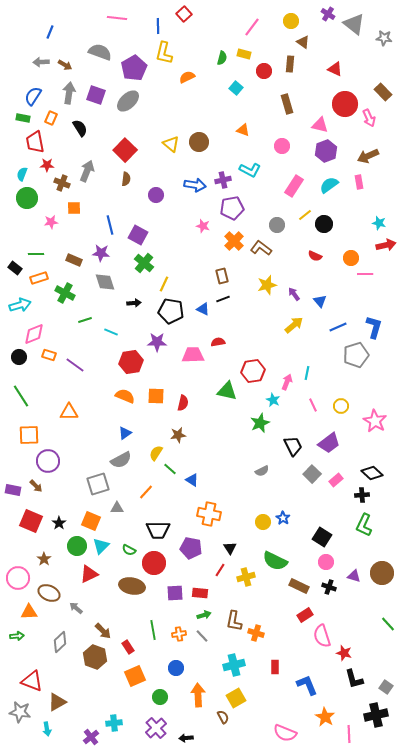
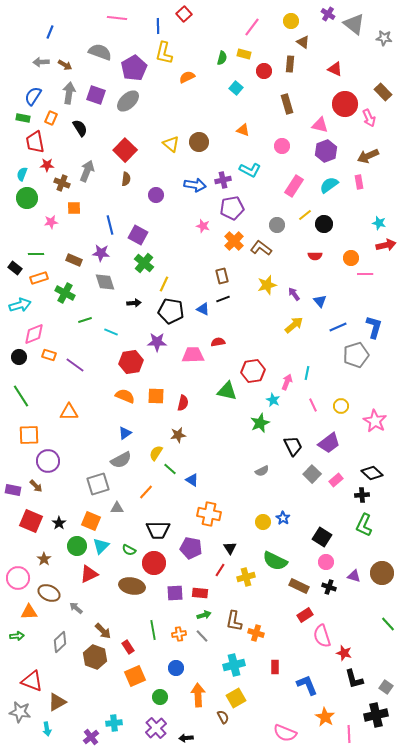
red semicircle at (315, 256): rotated 24 degrees counterclockwise
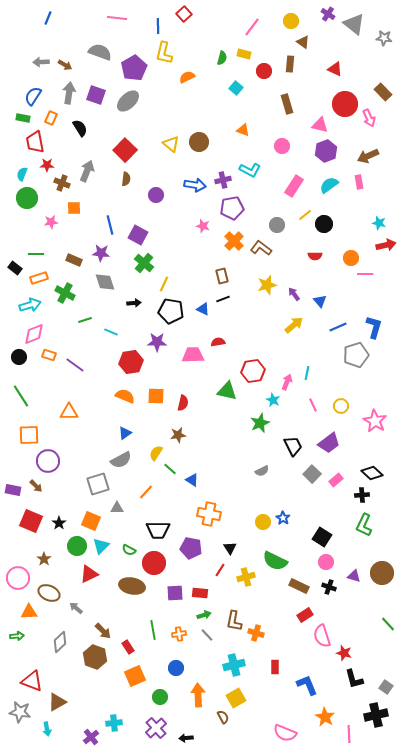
blue line at (50, 32): moved 2 px left, 14 px up
cyan arrow at (20, 305): moved 10 px right
gray line at (202, 636): moved 5 px right, 1 px up
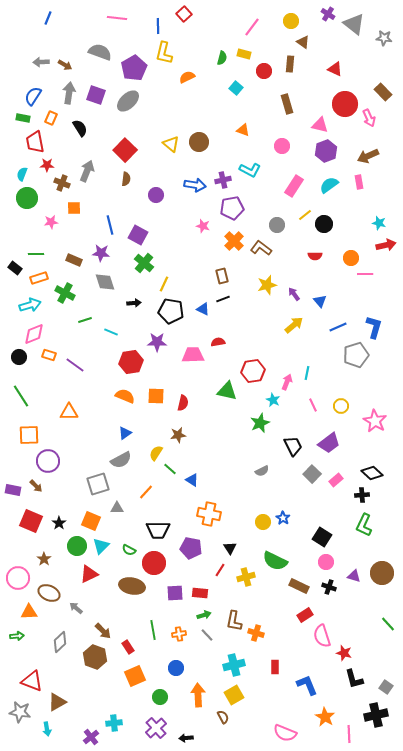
yellow square at (236, 698): moved 2 px left, 3 px up
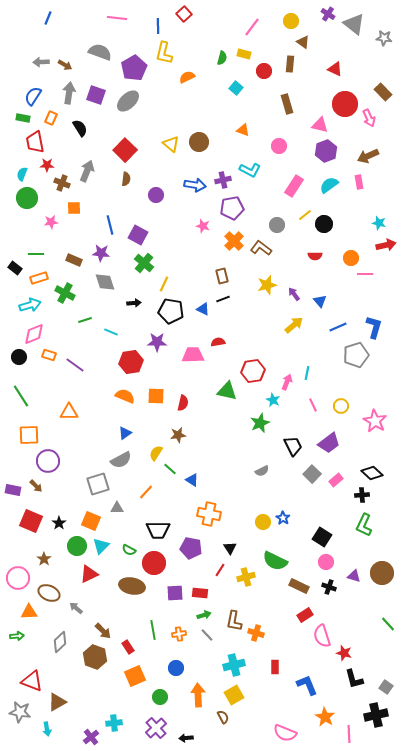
pink circle at (282, 146): moved 3 px left
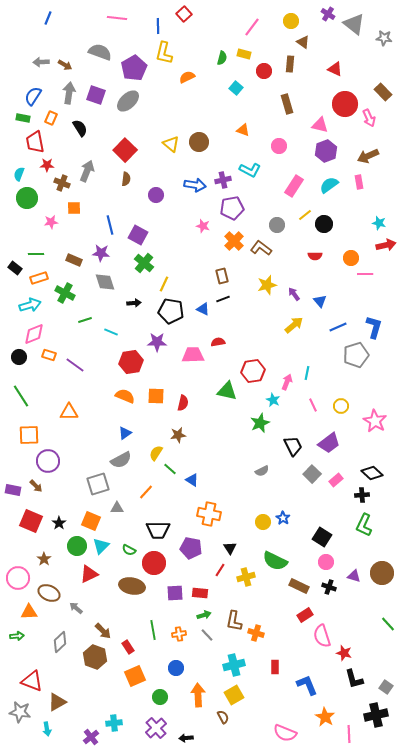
cyan semicircle at (22, 174): moved 3 px left
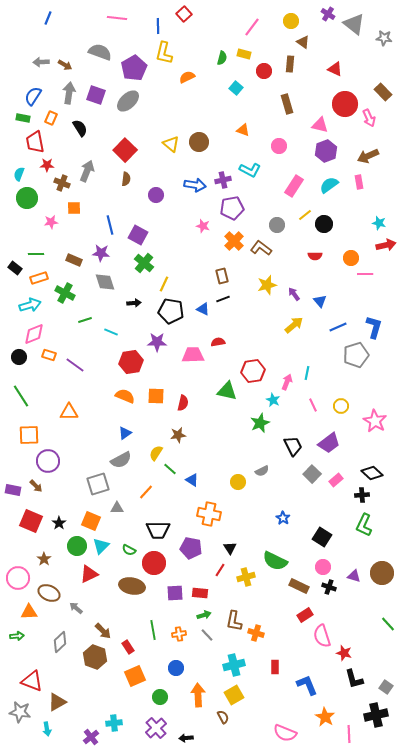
yellow circle at (263, 522): moved 25 px left, 40 px up
pink circle at (326, 562): moved 3 px left, 5 px down
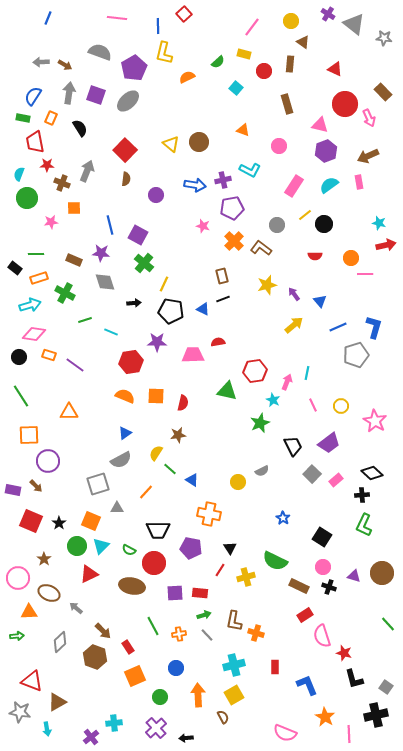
green semicircle at (222, 58): moved 4 px left, 4 px down; rotated 32 degrees clockwise
pink diamond at (34, 334): rotated 30 degrees clockwise
red hexagon at (253, 371): moved 2 px right
green line at (153, 630): moved 4 px up; rotated 18 degrees counterclockwise
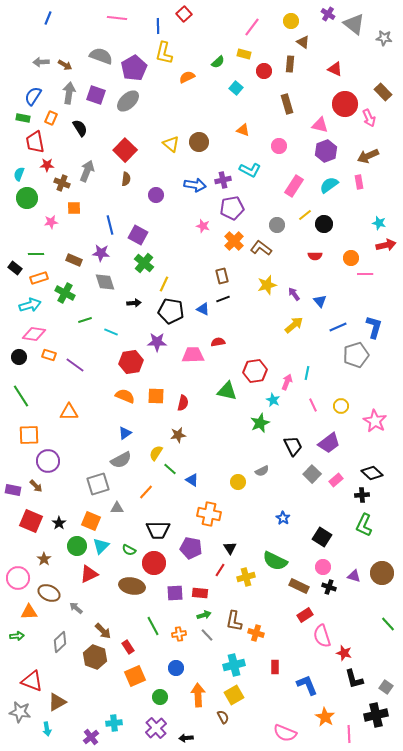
gray semicircle at (100, 52): moved 1 px right, 4 px down
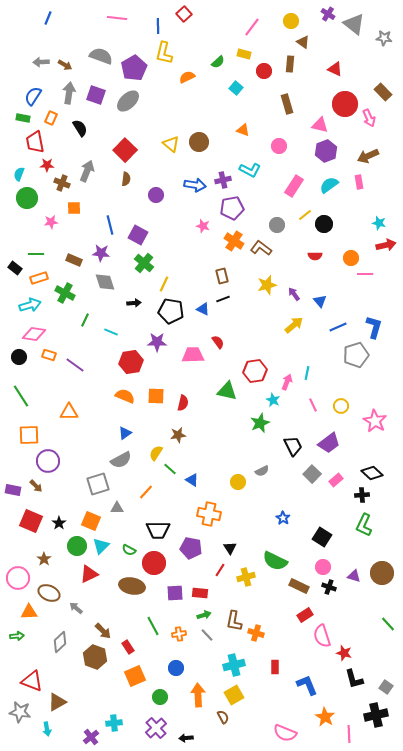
orange cross at (234, 241): rotated 12 degrees counterclockwise
green line at (85, 320): rotated 48 degrees counterclockwise
red semicircle at (218, 342): rotated 64 degrees clockwise
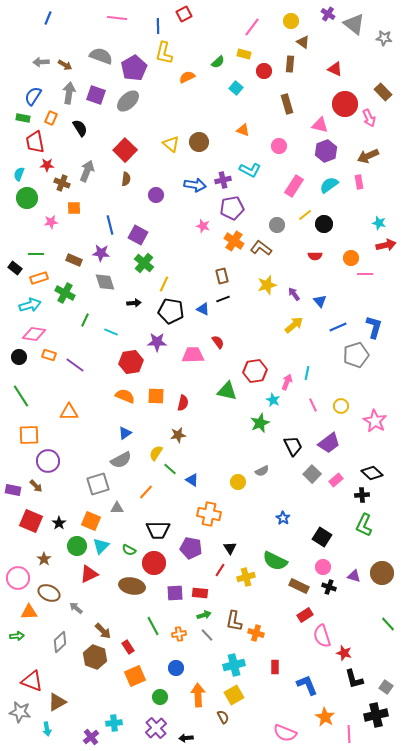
red square at (184, 14): rotated 14 degrees clockwise
